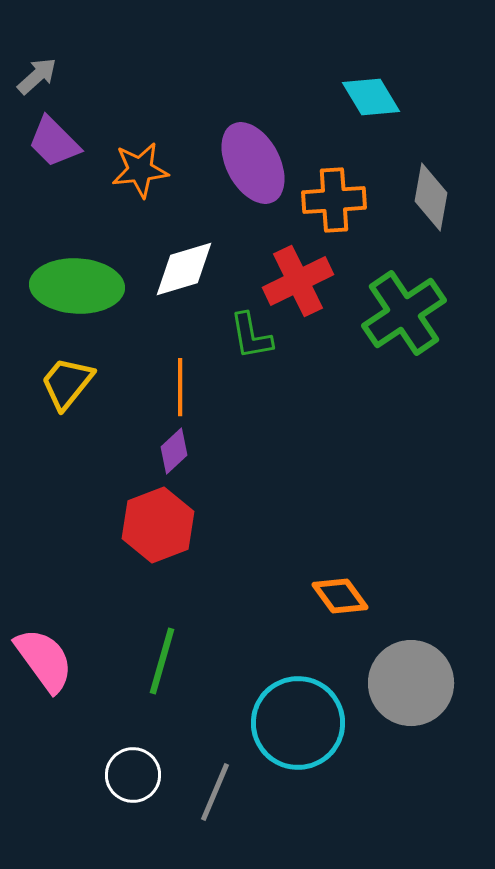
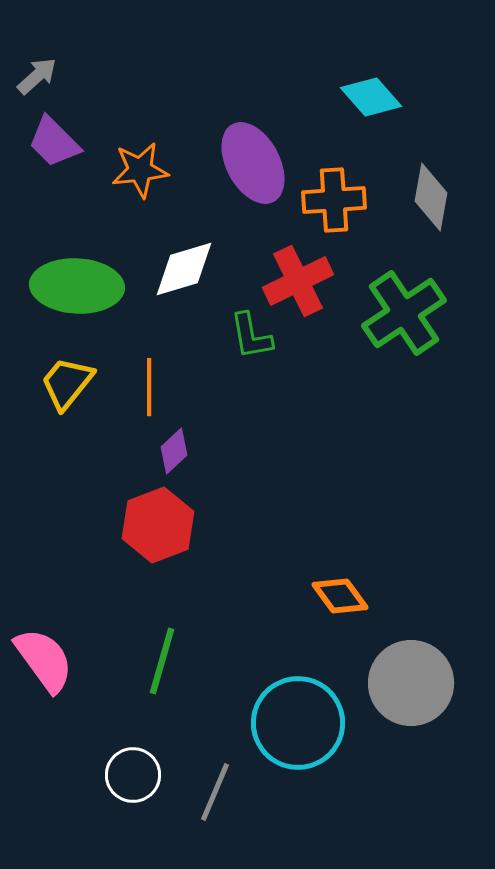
cyan diamond: rotated 10 degrees counterclockwise
orange line: moved 31 px left
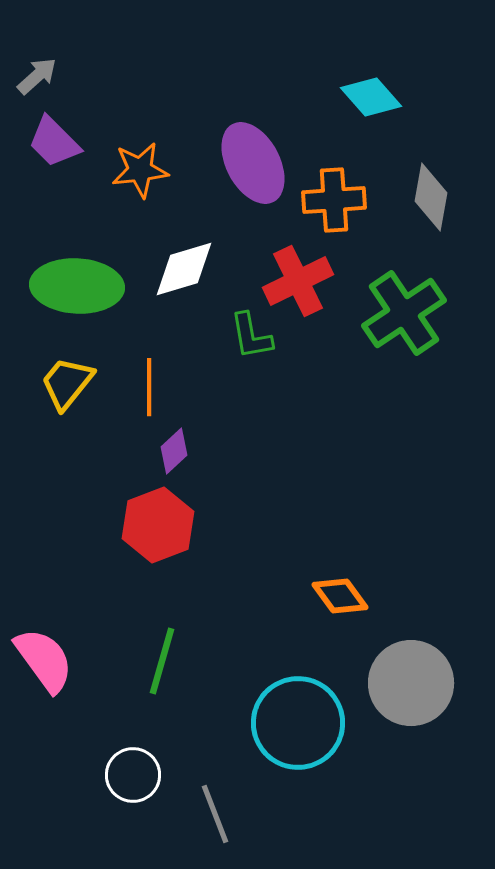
gray line: moved 22 px down; rotated 44 degrees counterclockwise
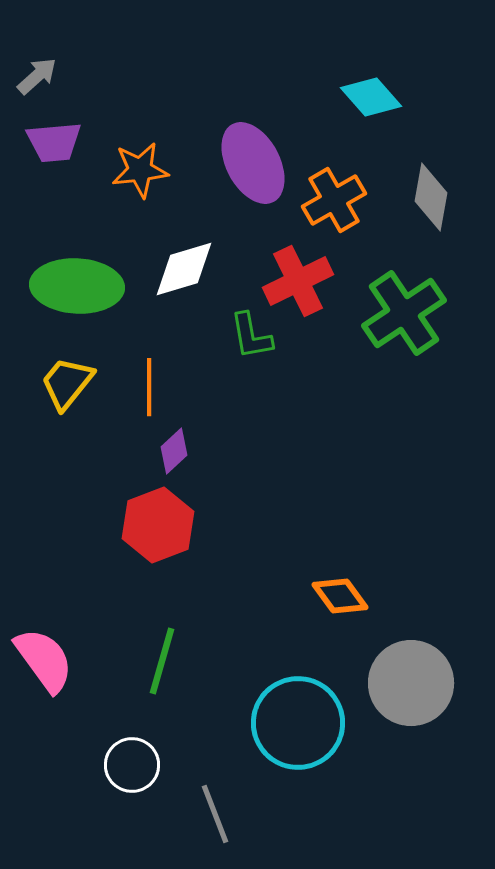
purple trapezoid: rotated 50 degrees counterclockwise
orange cross: rotated 26 degrees counterclockwise
white circle: moved 1 px left, 10 px up
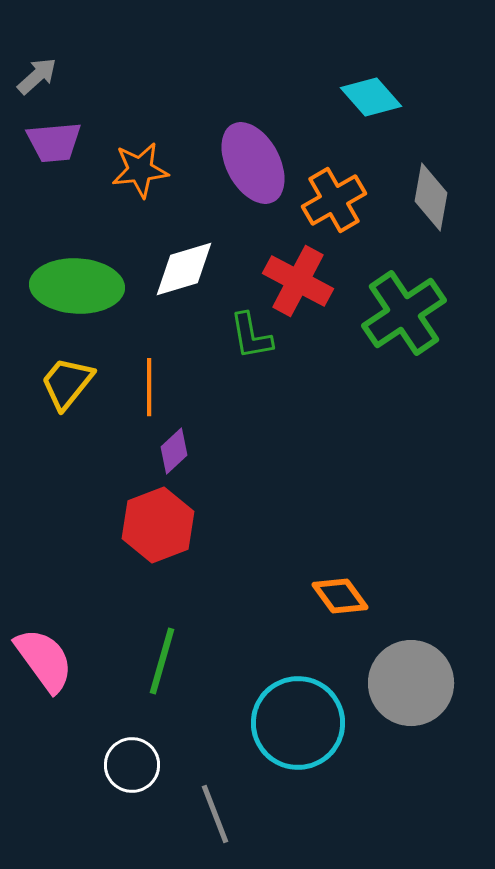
red cross: rotated 36 degrees counterclockwise
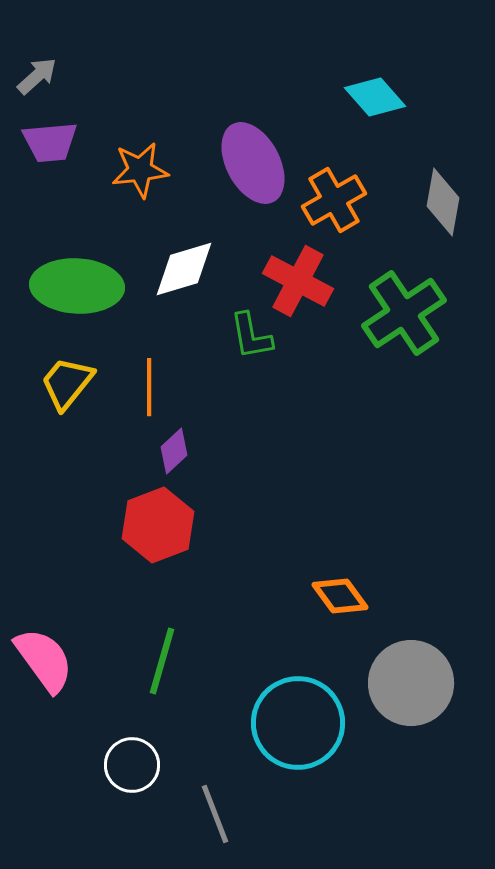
cyan diamond: moved 4 px right
purple trapezoid: moved 4 px left
gray diamond: moved 12 px right, 5 px down
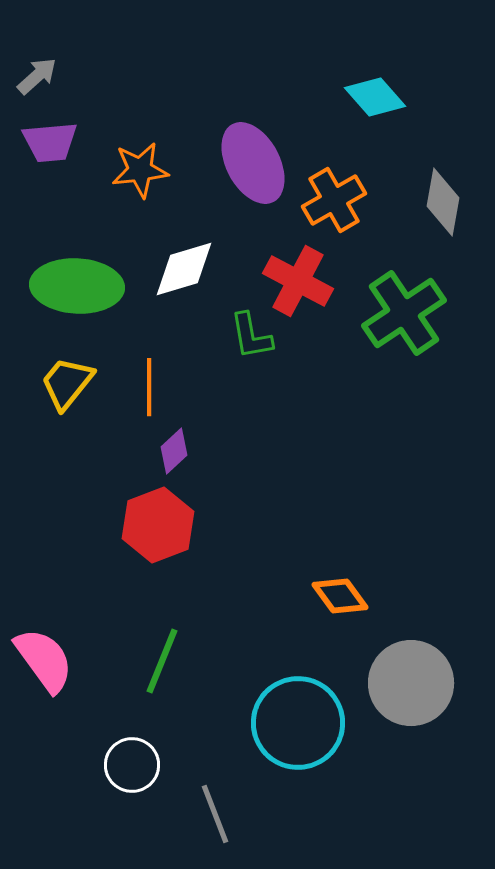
green line: rotated 6 degrees clockwise
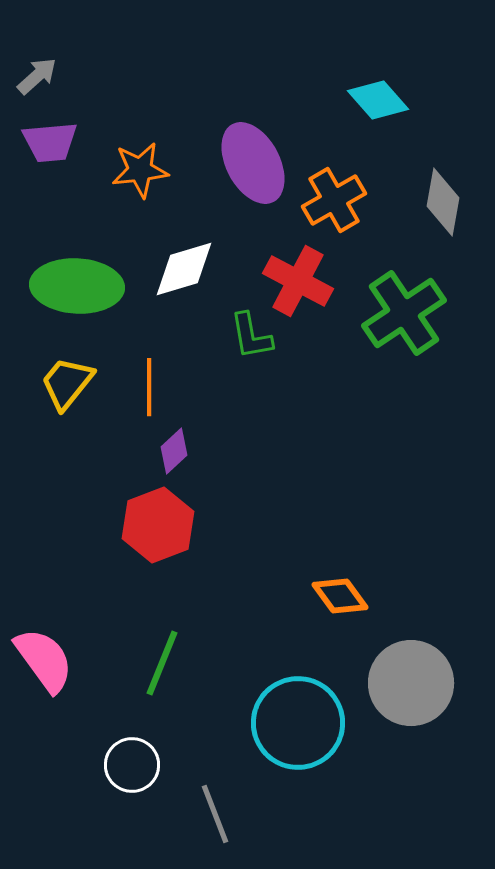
cyan diamond: moved 3 px right, 3 px down
green line: moved 2 px down
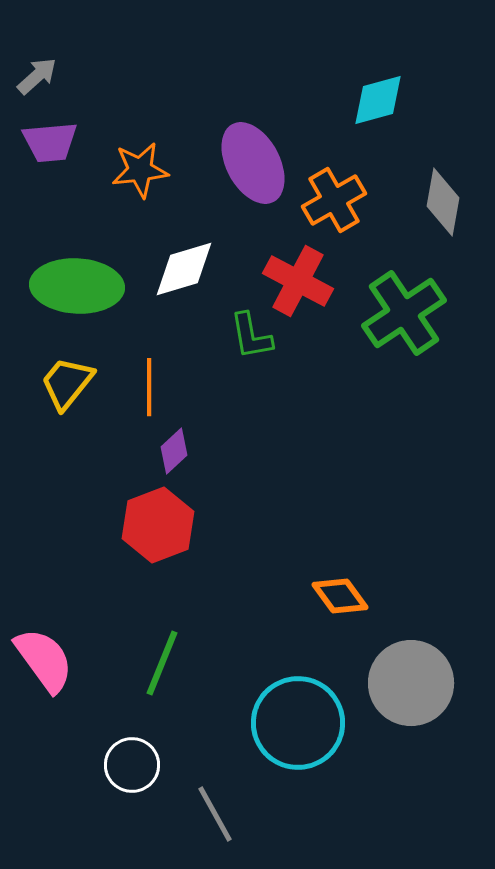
cyan diamond: rotated 64 degrees counterclockwise
gray line: rotated 8 degrees counterclockwise
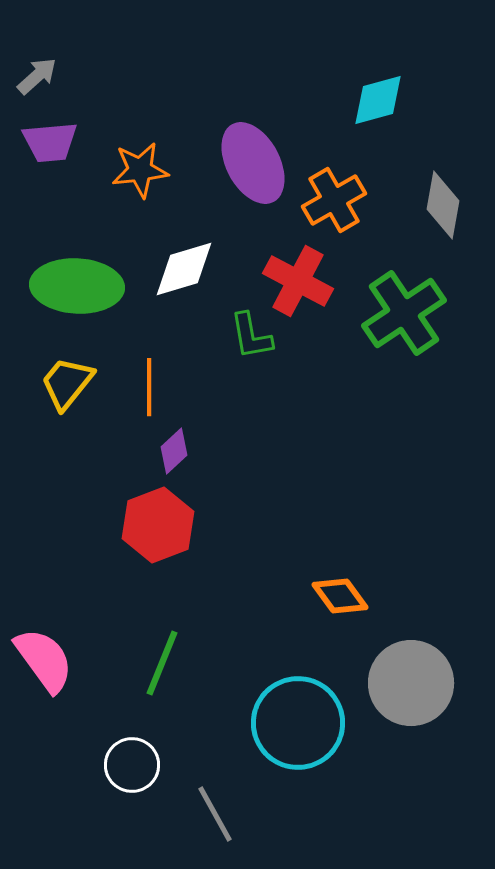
gray diamond: moved 3 px down
